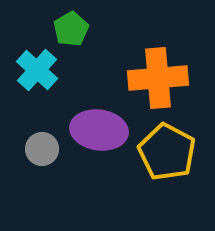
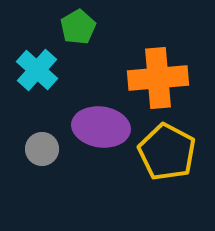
green pentagon: moved 7 px right, 2 px up
purple ellipse: moved 2 px right, 3 px up
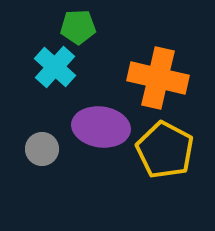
green pentagon: rotated 28 degrees clockwise
cyan cross: moved 18 px right, 3 px up
orange cross: rotated 18 degrees clockwise
yellow pentagon: moved 2 px left, 2 px up
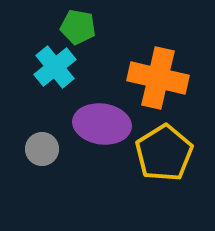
green pentagon: rotated 12 degrees clockwise
cyan cross: rotated 9 degrees clockwise
purple ellipse: moved 1 px right, 3 px up
yellow pentagon: moved 1 px left, 3 px down; rotated 12 degrees clockwise
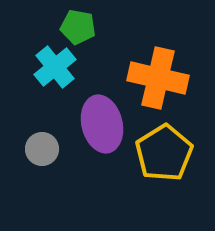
purple ellipse: rotated 68 degrees clockwise
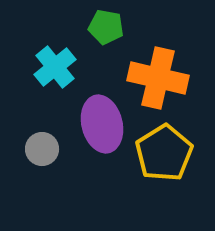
green pentagon: moved 28 px right
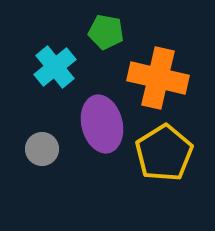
green pentagon: moved 5 px down
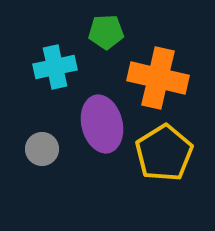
green pentagon: rotated 12 degrees counterclockwise
cyan cross: rotated 27 degrees clockwise
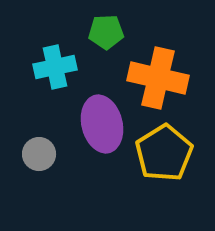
gray circle: moved 3 px left, 5 px down
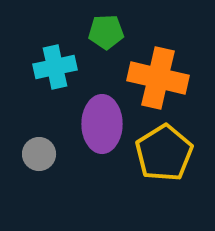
purple ellipse: rotated 14 degrees clockwise
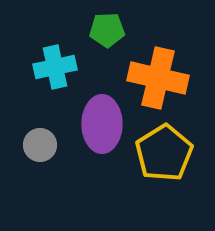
green pentagon: moved 1 px right, 2 px up
gray circle: moved 1 px right, 9 px up
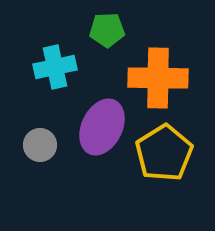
orange cross: rotated 12 degrees counterclockwise
purple ellipse: moved 3 px down; rotated 26 degrees clockwise
